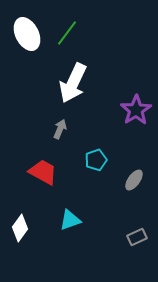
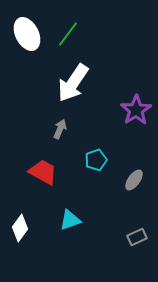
green line: moved 1 px right, 1 px down
white arrow: rotated 9 degrees clockwise
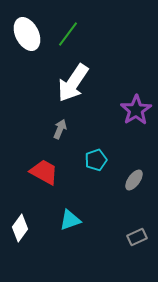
red trapezoid: moved 1 px right
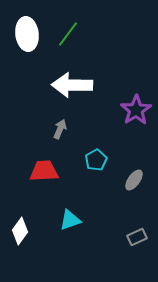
white ellipse: rotated 20 degrees clockwise
white arrow: moved 1 px left, 2 px down; rotated 57 degrees clockwise
cyan pentagon: rotated 10 degrees counterclockwise
red trapezoid: moved 1 px up; rotated 32 degrees counterclockwise
white diamond: moved 3 px down
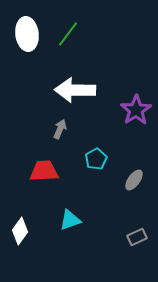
white arrow: moved 3 px right, 5 px down
cyan pentagon: moved 1 px up
